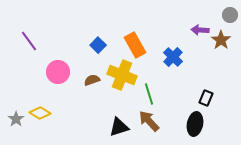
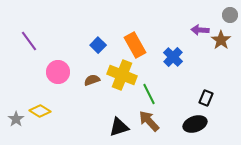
green line: rotated 10 degrees counterclockwise
yellow diamond: moved 2 px up
black ellipse: rotated 60 degrees clockwise
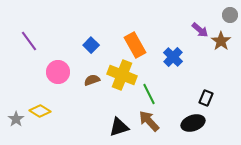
purple arrow: rotated 144 degrees counterclockwise
brown star: moved 1 px down
blue square: moved 7 px left
black ellipse: moved 2 px left, 1 px up
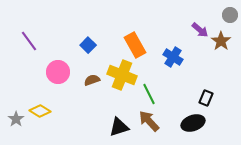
blue square: moved 3 px left
blue cross: rotated 12 degrees counterclockwise
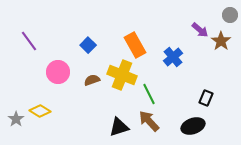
blue cross: rotated 18 degrees clockwise
black ellipse: moved 3 px down
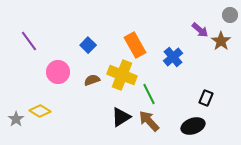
black triangle: moved 2 px right, 10 px up; rotated 15 degrees counterclockwise
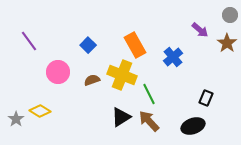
brown star: moved 6 px right, 2 px down
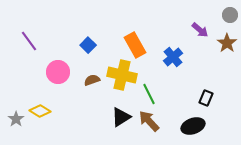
yellow cross: rotated 8 degrees counterclockwise
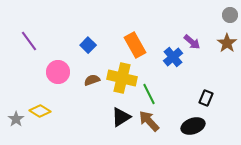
purple arrow: moved 8 px left, 12 px down
yellow cross: moved 3 px down
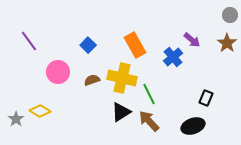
purple arrow: moved 2 px up
black triangle: moved 5 px up
